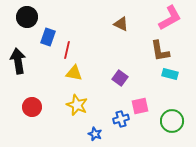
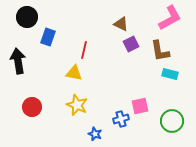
red line: moved 17 px right
purple square: moved 11 px right, 34 px up; rotated 28 degrees clockwise
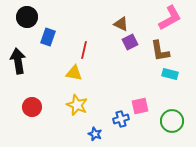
purple square: moved 1 px left, 2 px up
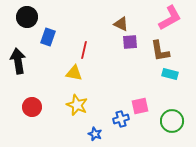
purple square: rotated 21 degrees clockwise
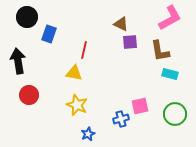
blue rectangle: moved 1 px right, 3 px up
red circle: moved 3 px left, 12 px up
green circle: moved 3 px right, 7 px up
blue star: moved 7 px left; rotated 24 degrees clockwise
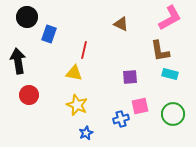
purple square: moved 35 px down
green circle: moved 2 px left
blue star: moved 2 px left, 1 px up
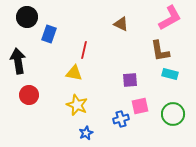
purple square: moved 3 px down
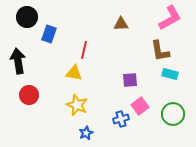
brown triangle: rotated 28 degrees counterclockwise
pink square: rotated 24 degrees counterclockwise
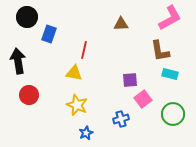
pink square: moved 3 px right, 7 px up
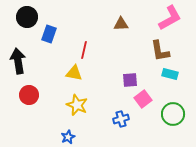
blue star: moved 18 px left, 4 px down
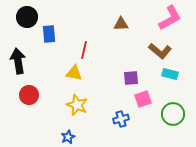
blue rectangle: rotated 24 degrees counterclockwise
brown L-shape: rotated 40 degrees counterclockwise
purple square: moved 1 px right, 2 px up
pink square: rotated 18 degrees clockwise
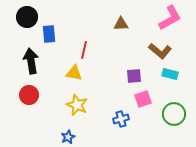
black arrow: moved 13 px right
purple square: moved 3 px right, 2 px up
green circle: moved 1 px right
